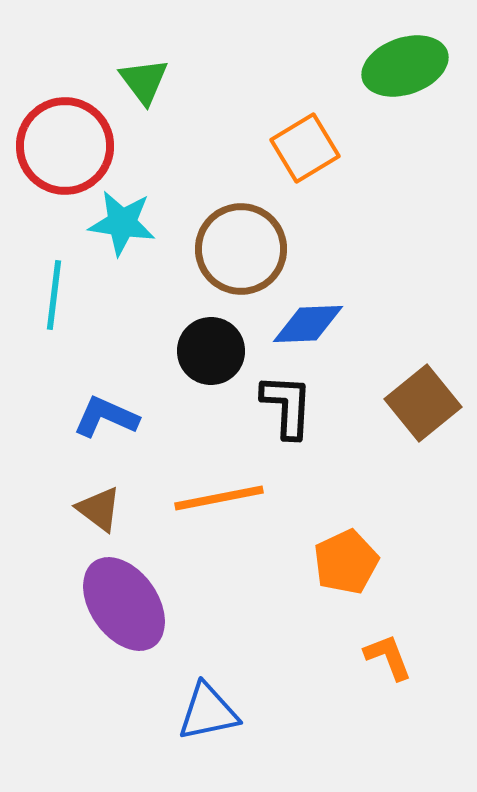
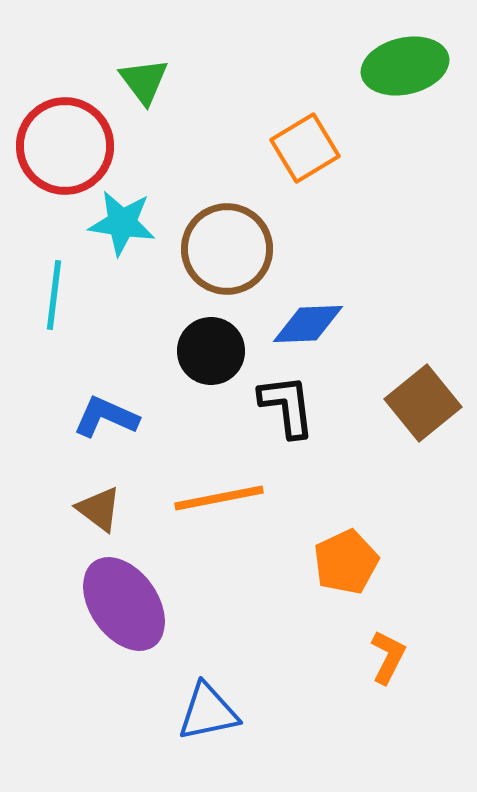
green ellipse: rotated 6 degrees clockwise
brown circle: moved 14 px left
black L-shape: rotated 10 degrees counterclockwise
orange L-shape: rotated 48 degrees clockwise
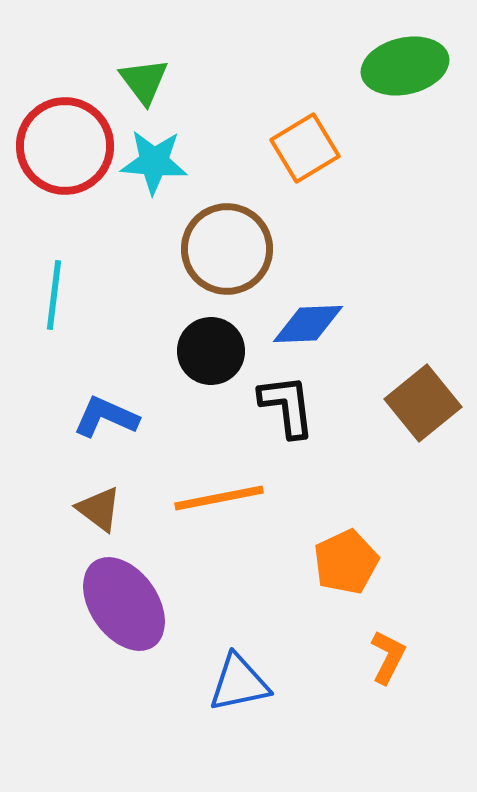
cyan star: moved 32 px right, 61 px up; rotated 4 degrees counterclockwise
blue triangle: moved 31 px right, 29 px up
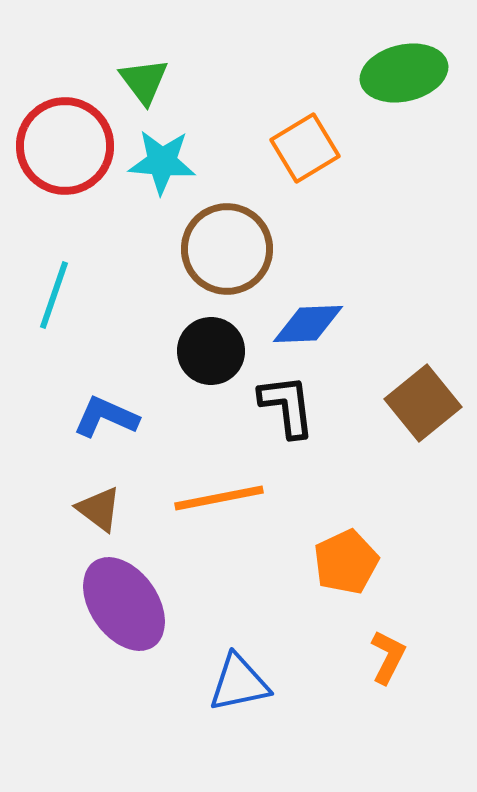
green ellipse: moved 1 px left, 7 px down
cyan star: moved 8 px right
cyan line: rotated 12 degrees clockwise
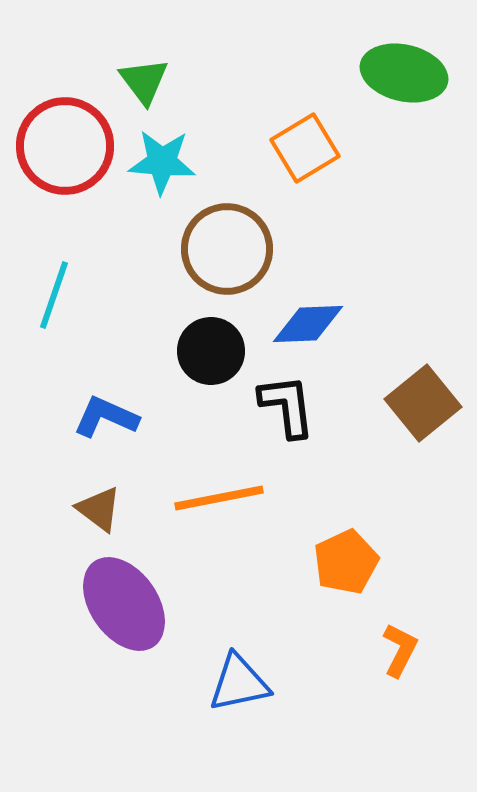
green ellipse: rotated 26 degrees clockwise
orange L-shape: moved 12 px right, 7 px up
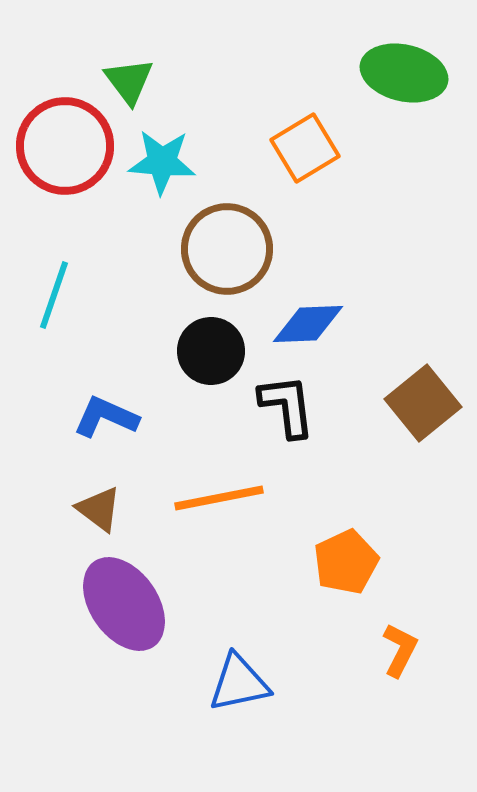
green triangle: moved 15 px left
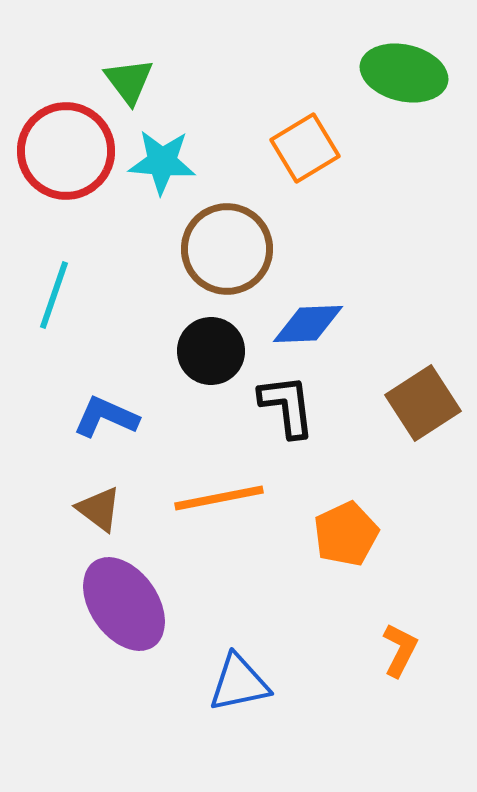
red circle: moved 1 px right, 5 px down
brown square: rotated 6 degrees clockwise
orange pentagon: moved 28 px up
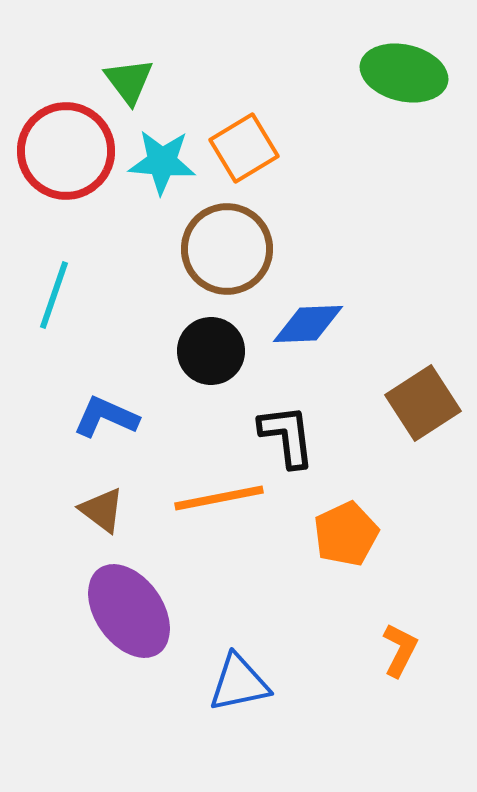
orange square: moved 61 px left
black L-shape: moved 30 px down
brown triangle: moved 3 px right, 1 px down
purple ellipse: moved 5 px right, 7 px down
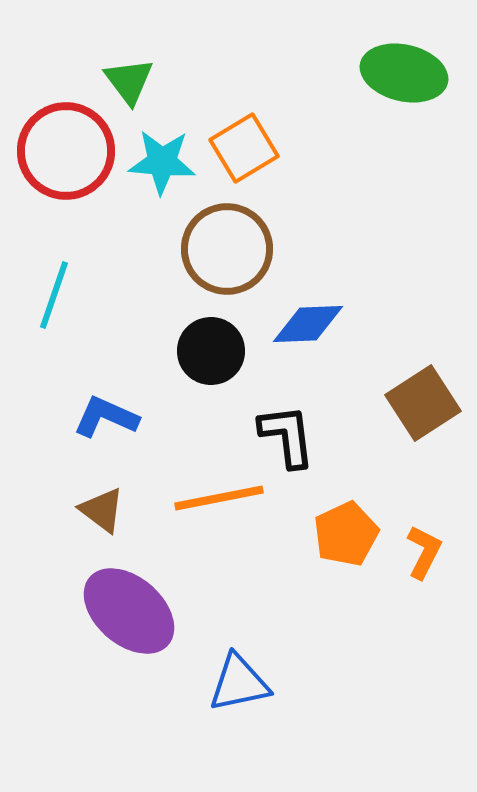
purple ellipse: rotated 14 degrees counterclockwise
orange L-shape: moved 24 px right, 98 px up
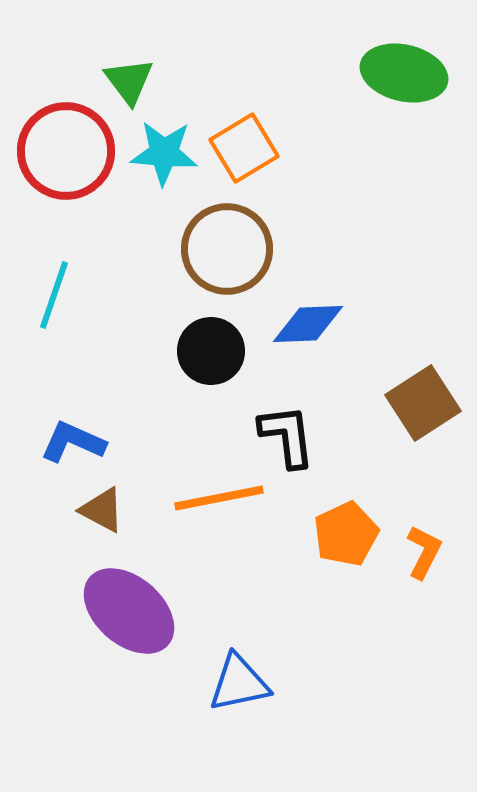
cyan star: moved 2 px right, 9 px up
blue L-shape: moved 33 px left, 25 px down
brown triangle: rotated 9 degrees counterclockwise
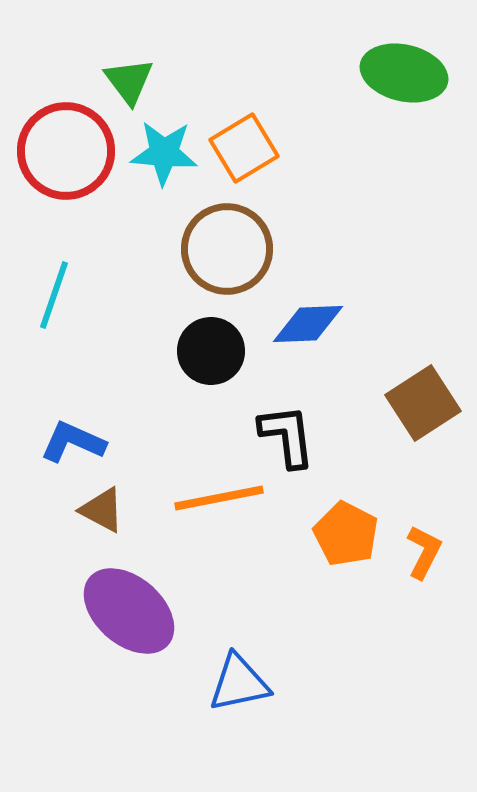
orange pentagon: rotated 20 degrees counterclockwise
